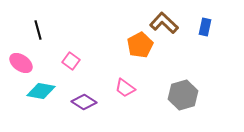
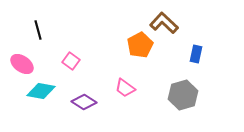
blue rectangle: moved 9 px left, 27 px down
pink ellipse: moved 1 px right, 1 px down
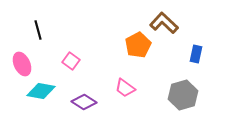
orange pentagon: moved 2 px left
pink ellipse: rotated 30 degrees clockwise
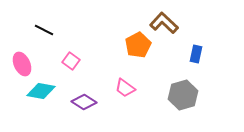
black line: moved 6 px right; rotated 48 degrees counterclockwise
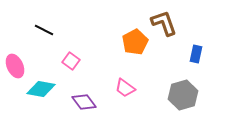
brown L-shape: rotated 28 degrees clockwise
orange pentagon: moved 3 px left, 3 px up
pink ellipse: moved 7 px left, 2 px down
cyan diamond: moved 2 px up
purple diamond: rotated 20 degrees clockwise
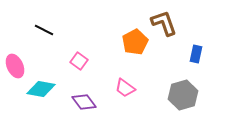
pink square: moved 8 px right
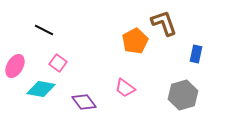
orange pentagon: moved 1 px up
pink square: moved 21 px left, 2 px down
pink ellipse: rotated 55 degrees clockwise
